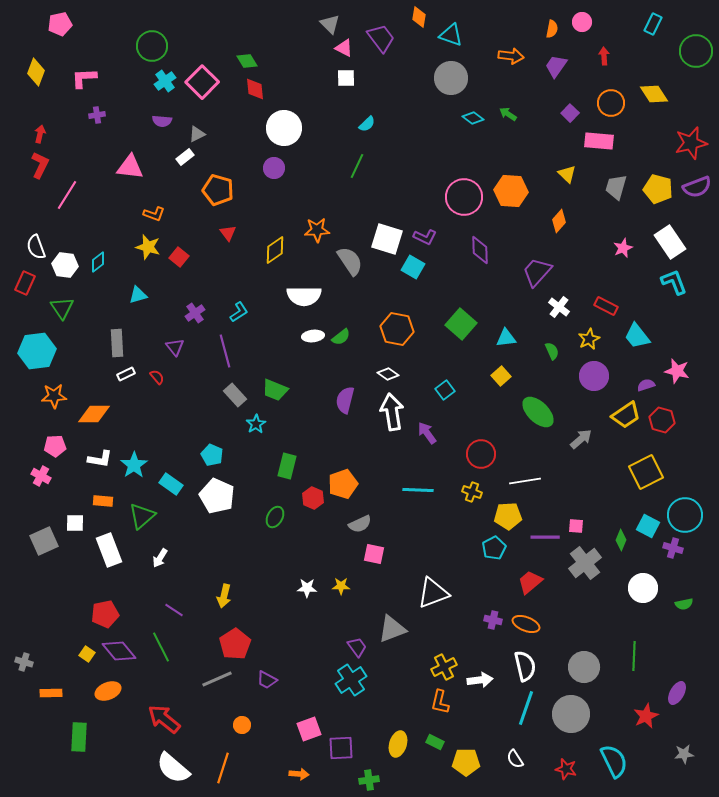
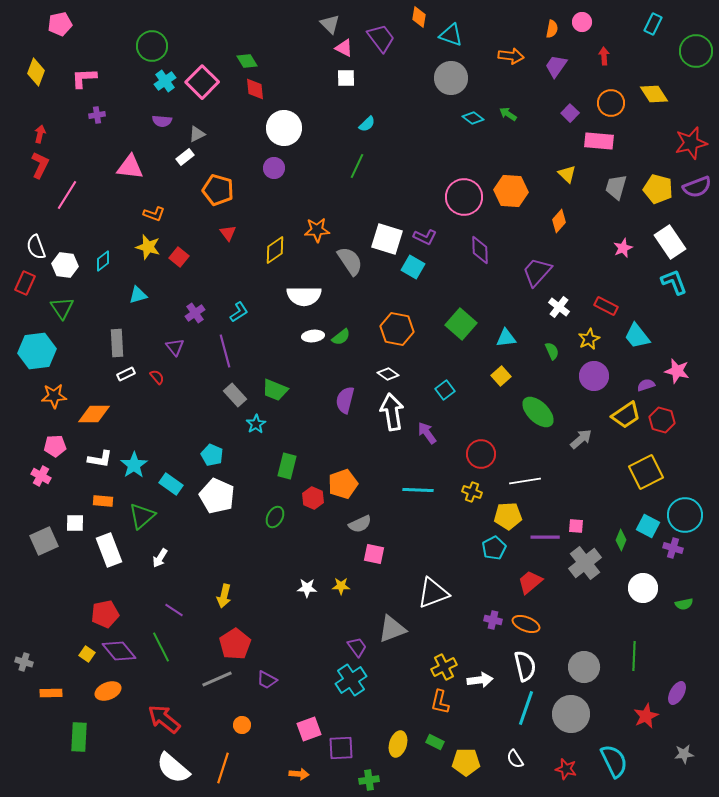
cyan diamond at (98, 262): moved 5 px right, 1 px up
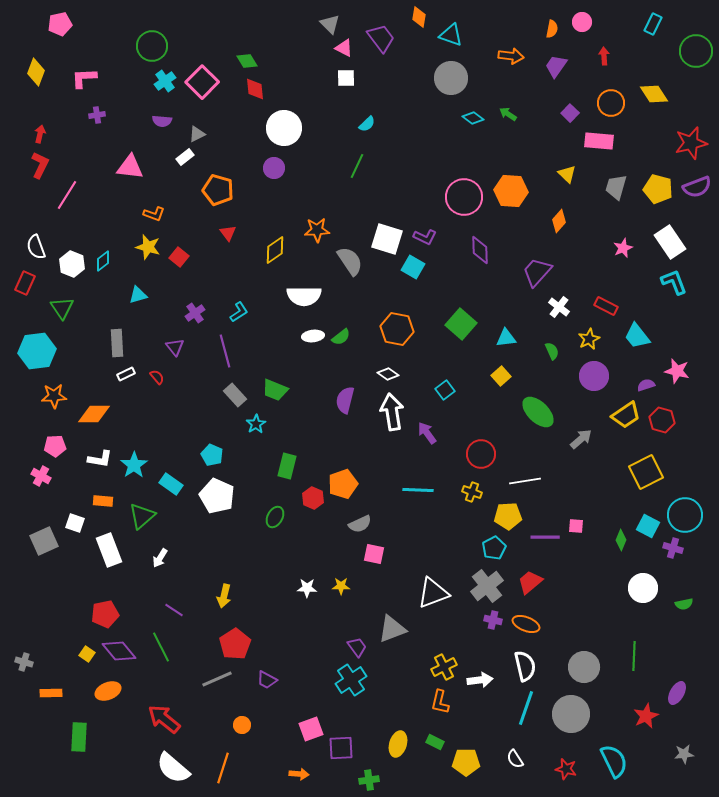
white hexagon at (65, 265): moved 7 px right, 1 px up; rotated 15 degrees clockwise
white square at (75, 523): rotated 18 degrees clockwise
gray cross at (585, 563): moved 98 px left, 23 px down
pink square at (309, 729): moved 2 px right
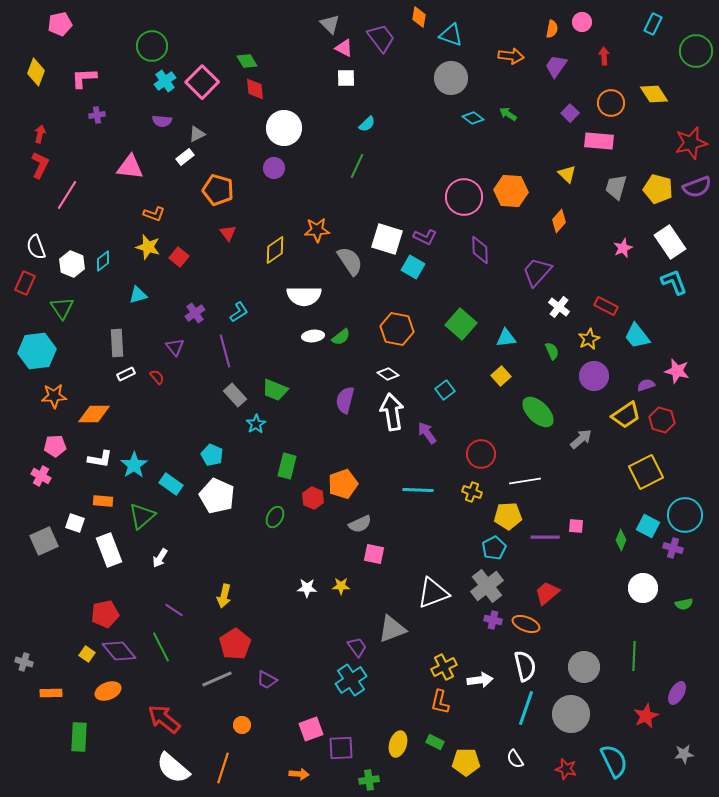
red trapezoid at (530, 582): moved 17 px right, 11 px down
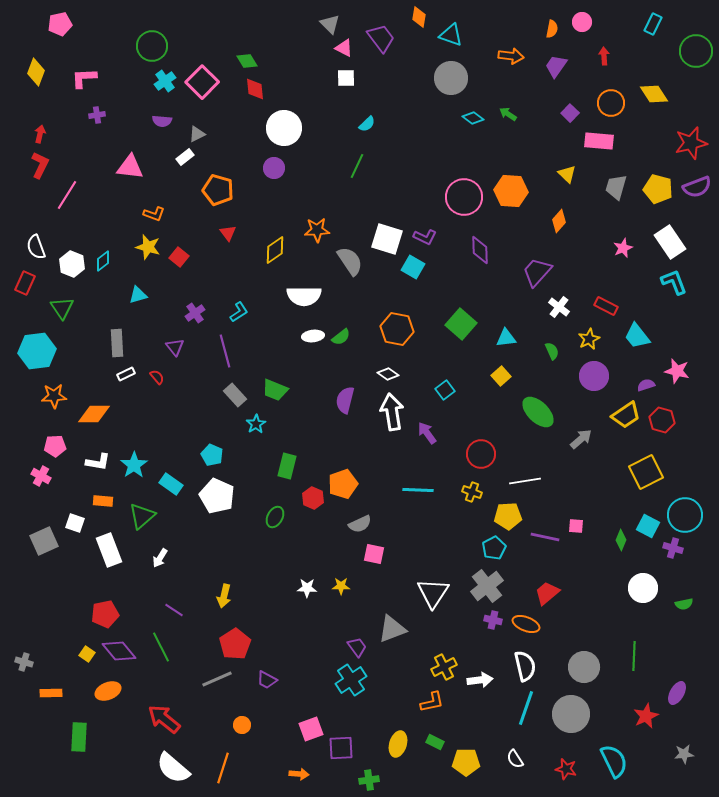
white L-shape at (100, 459): moved 2 px left, 3 px down
purple line at (545, 537): rotated 12 degrees clockwise
white triangle at (433, 593): rotated 36 degrees counterclockwise
orange L-shape at (440, 702): moved 8 px left; rotated 115 degrees counterclockwise
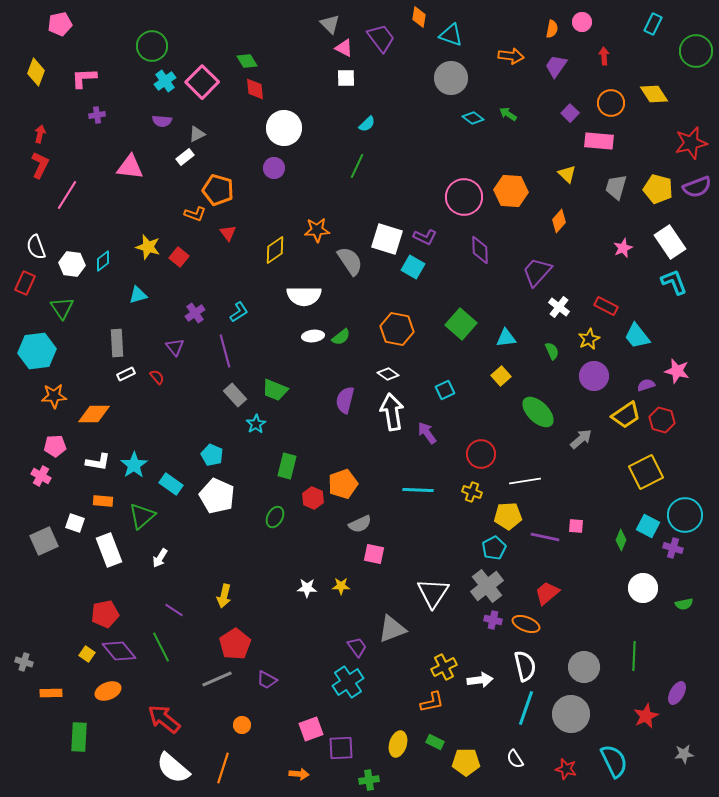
orange L-shape at (154, 214): moved 41 px right
white hexagon at (72, 264): rotated 15 degrees counterclockwise
cyan square at (445, 390): rotated 12 degrees clockwise
cyan cross at (351, 680): moved 3 px left, 2 px down
